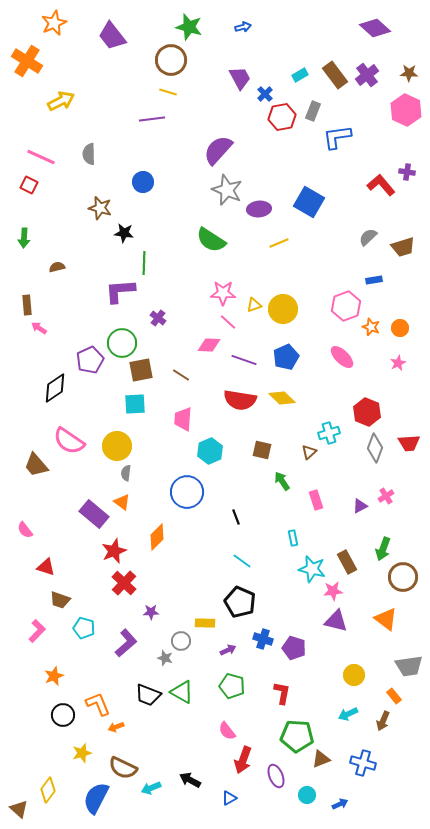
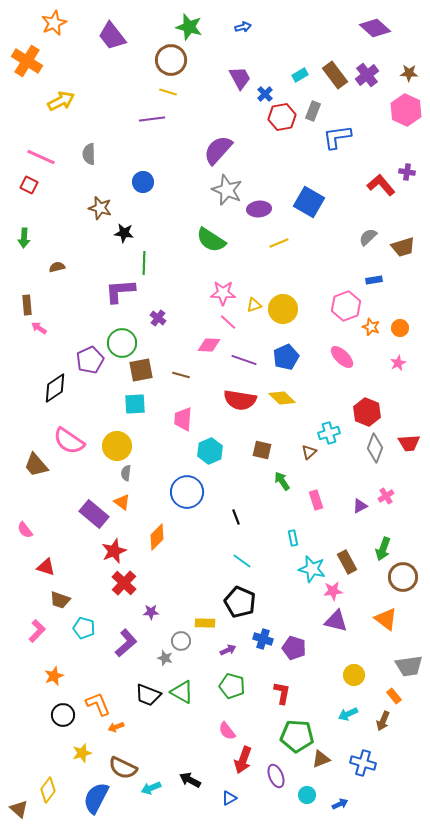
brown line at (181, 375): rotated 18 degrees counterclockwise
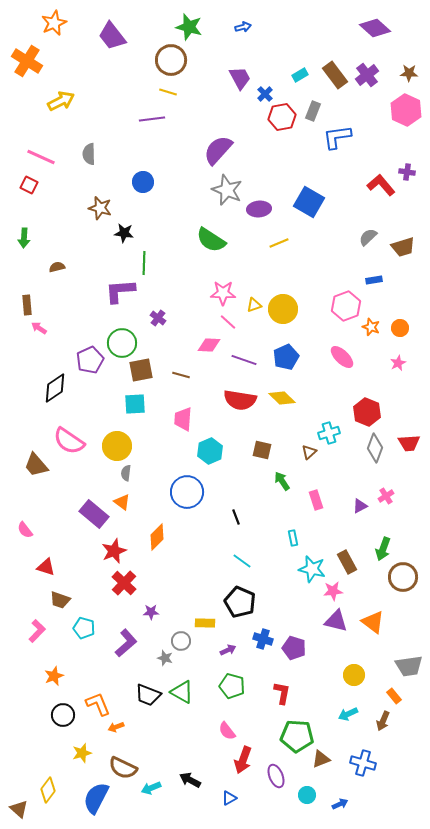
orange triangle at (386, 619): moved 13 px left, 3 px down
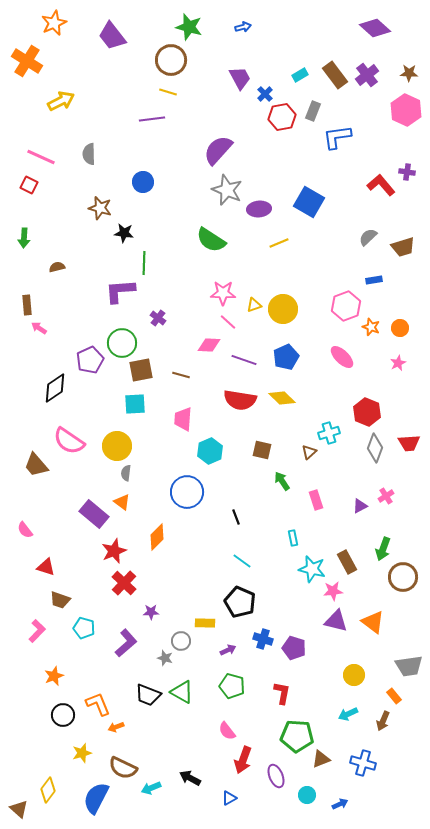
black arrow at (190, 780): moved 2 px up
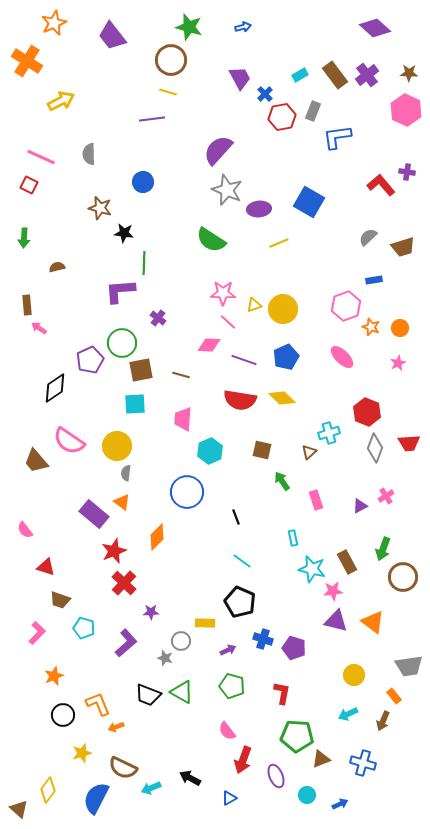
brown trapezoid at (36, 465): moved 4 px up
pink L-shape at (37, 631): moved 2 px down
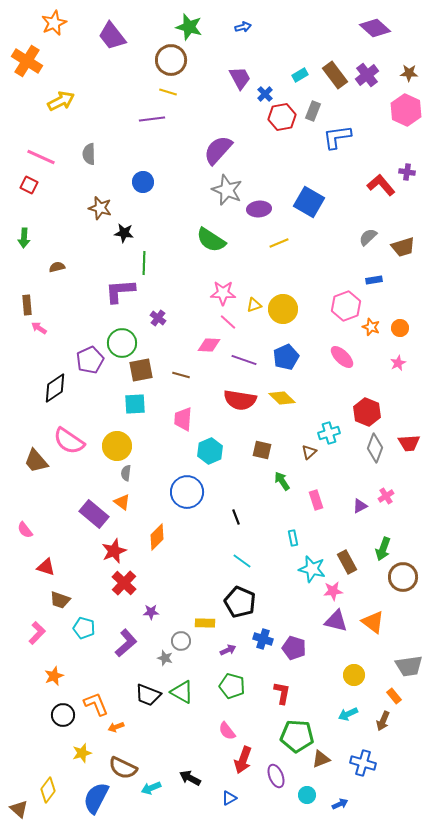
orange L-shape at (98, 704): moved 2 px left
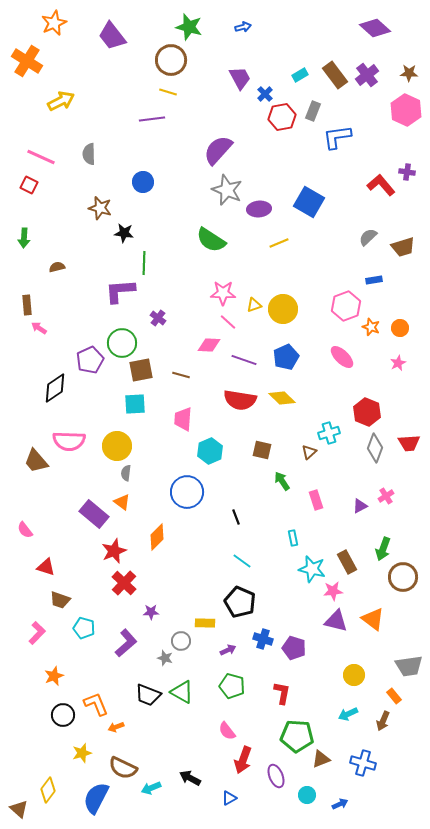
pink semicircle at (69, 441): rotated 32 degrees counterclockwise
orange triangle at (373, 622): moved 3 px up
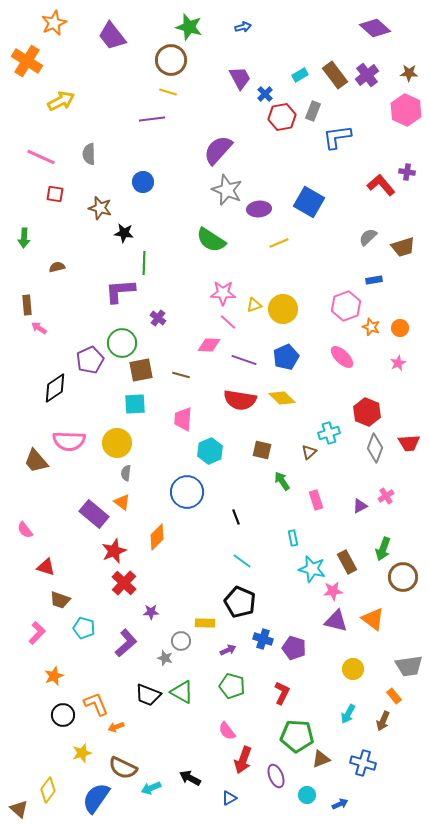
red square at (29, 185): moved 26 px right, 9 px down; rotated 18 degrees counterclockwise
yellow circle at (117, 446): moved 3 px up
yellow circle at (354, 675): moved 1 px left, 6 px up
red L-shape at (282, 693): rotated 15 degrees clockwise
cyan arrow at (348, 714): rotated 36 degrees counterclockwise
blue semicircle at (96, 798): rotated 8 degrees clockwise
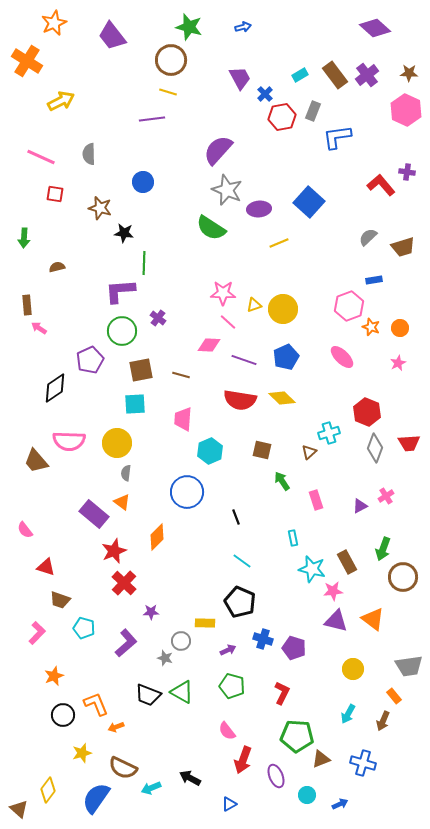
blue square at (309, 202): rotated 12 degrees clockwise
green semicircle at (211, 240): moved 12 px up
pink hexagon at (346, 306): moved 3 px right
green circle at (122, 343): moved 12 px up
blue triangle at (229, 798): moved 6 px down
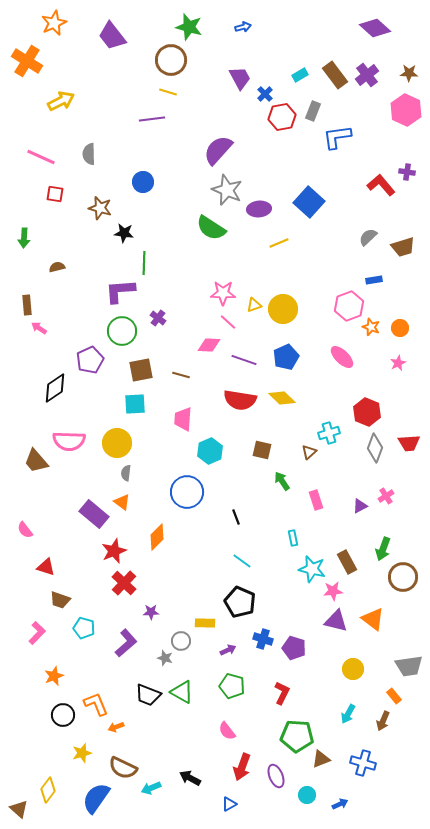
red arrow at (243, 760): moved 1 px left, 7 px down
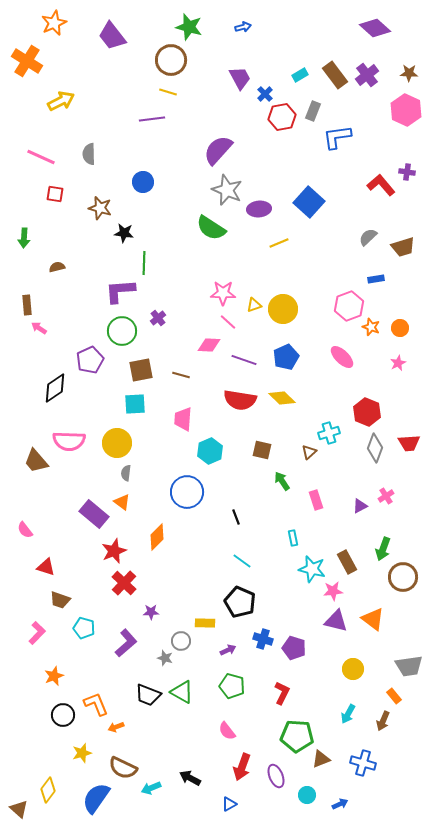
blue rectangle at (374, 280): moved 2 px right, 1 px up
purple cross at (158, 318): rotated 14 degrees clockwise
